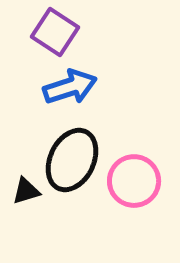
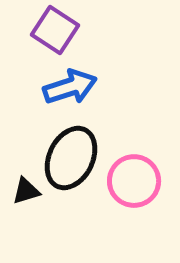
purple square: moved 2 px up
black ellipse: moved 1 px left, 2 px up
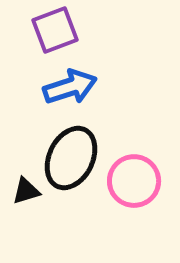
purple square: rotated 36 degrees clockwise
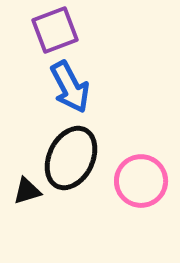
blue arrow: rotated 80 degrees clockwise
pink circle: moved 7 px right
black triangle: moved 1 px right
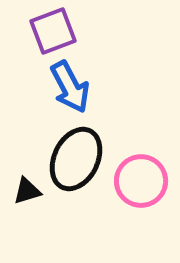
purple square: moved 2 px left, 1 px down
black ellipse: moved 5 px right, 1 px down
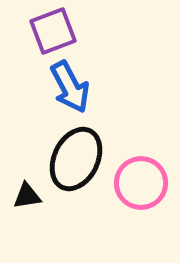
pink circle: moved 2 px down
black triangle: moved 5 px down; rotated 8 degrees clockwise
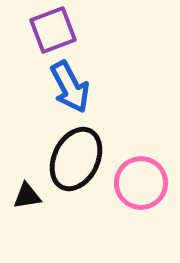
purple square: moved 1 px up
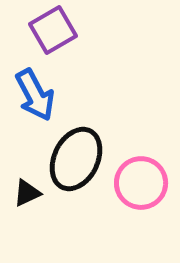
purple square: rotated 9 degrees counterclockwise
blue arrow: moved 35 px left, 8 px down
black triangle: moved 3 px up; rotated 16 degrees counterclockwise
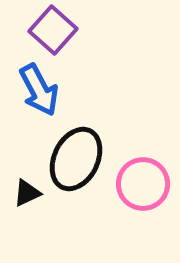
purple square: rotated 18 degrees counterclockwise
blue arrow: moved 4 px right, 5 px up
pink circle: moved 2 px right, 1 px down
